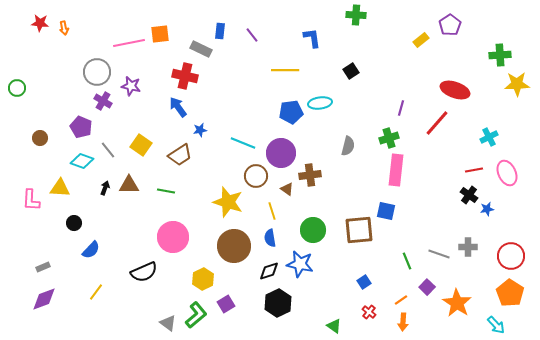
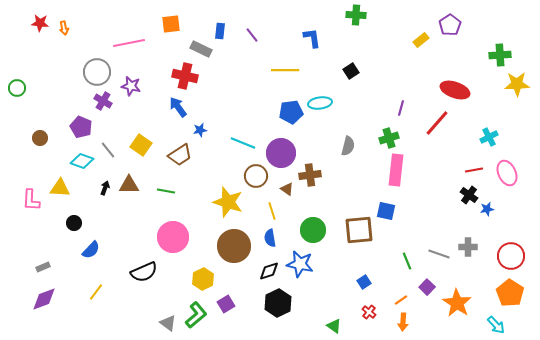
orange square at (160, 34): moved 11 px right, 10 px up
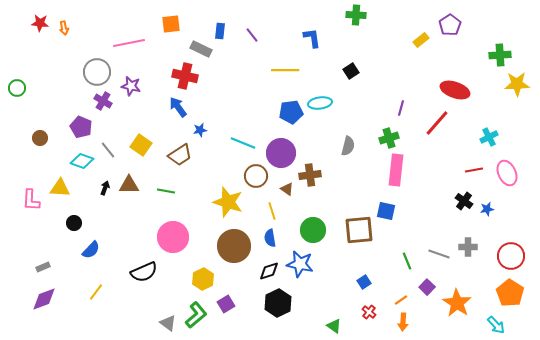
black cross at (469, 195): moved 5 px left, 6 px down
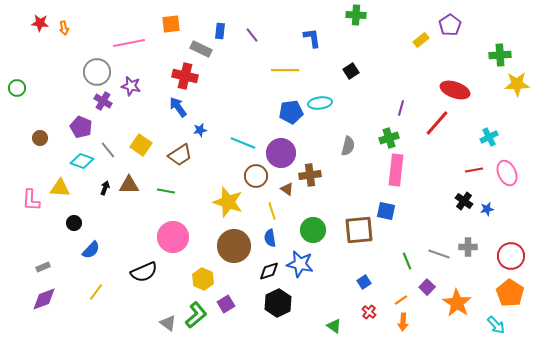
yellow hexagon at (203, 279): rotated 10 degrees counterclockwise
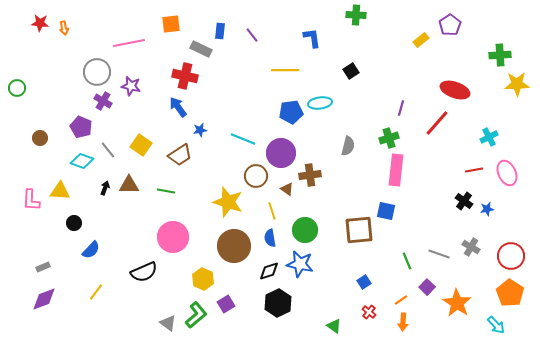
cyan line at (243, 143): moved 4 px up
yellow triangle at (60, 188): moved 3 px down
green circle at (313, 230): moved 8 px left
gray cross at (468, 247): moved 3 px right; rotated 30 degrees clockwise
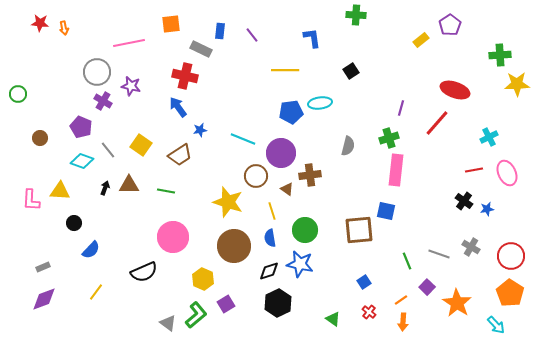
green circle at (17, 88): moved 1 px right, 6 px down
green triangle at (334, 326): moved 1 px left, 7 px up
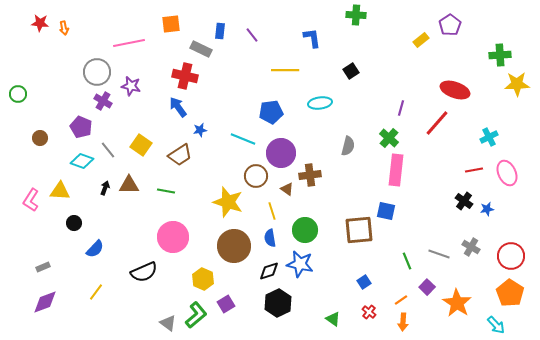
blue pentagon at (291, 112): moved 20 px left
green cross at (389, 138): rotated 30 degrees counterclockwise
pink L-shape at (31, 200): rotated 30 degrees clockwise
blue semicircle at (91, 250): moved 4 px right, 1 px up
purple diamond at (44, 299): moved 1 px right, 3 px down
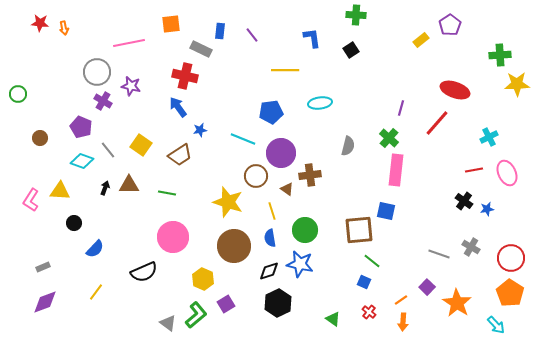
black square at (351, 71): moved 21 px up
green line at (166, 191): moved 1 px right, 2 px down
red circle at (511, 256): moved 2 px down
green line at (407, 261): moved 35 px left; rotated 30 degrees counterclockwise
blue square at (364, 282): rotated 32 degrees counterclockwise
